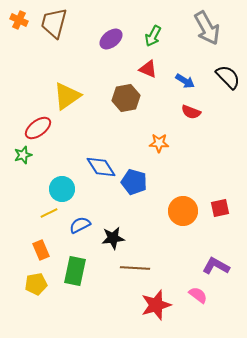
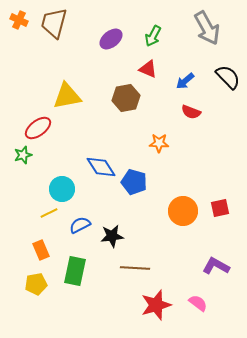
blue arrow: rotated 108 degrees clockwise
yellow triangle: rotated 24 degrees clockwise
black star: moved 1 px left, 2 px up
pink semicircle: moved 8 px down
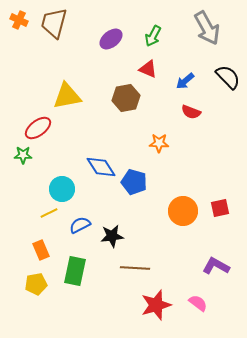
green star: rotated 18 degrees clockwise
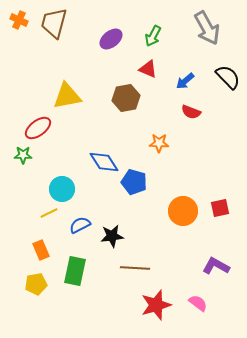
blue diamond: moved 3 px right, 5 px up
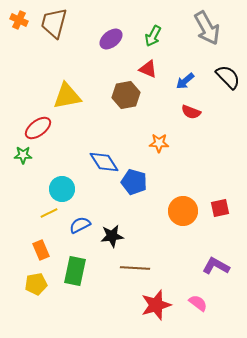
brown hexagon: moved 3 px up
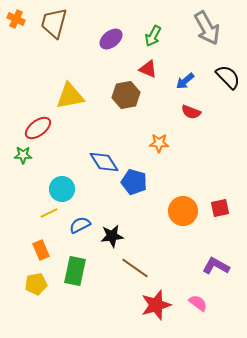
orange cross: moved 3 px left, 1 px up
yellow triangle: moved 3 px right
brown line: rotated 32 degrees clockwise
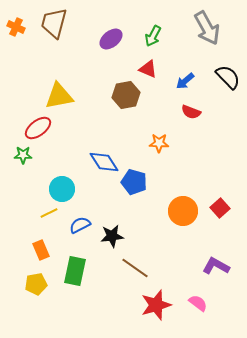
orange cross: moved 8 px down
yellow triangle: moved 11 px left
red square: rotated 30 degrees counterclockwise
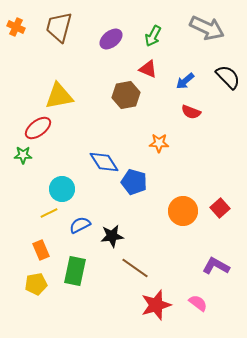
brown trapezoid: moved 5 px right, 4 px down
gray arrow: rotated 36 degrees counterclockwise
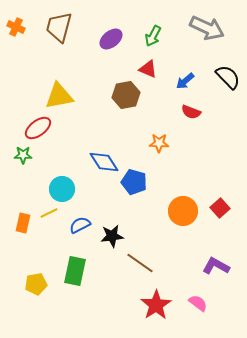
orange rectangle: moved 18 px left, 27 px up; rotated 36 degrees clockwise
brown line: moved 5 px right, 5 px up
red star: rotated 16 degrees counterclockwise
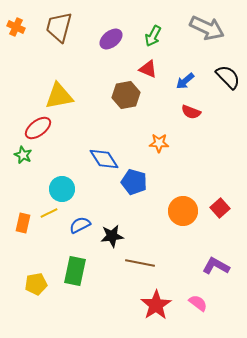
green star: rotated 24 degrees clockwise
blue diamond: moved 3 px up
brown line: rotated 24 degrees counterclockwise
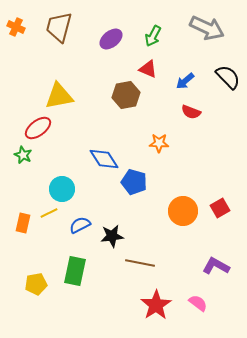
red square: rotated 12 degrees clockwise
